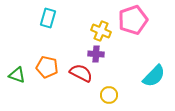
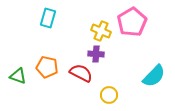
pink pentagon: moved 1 px left, 2 px down; rotated 12 degrees counterclockwise
green triangle: moved 1 px right, 1 px down
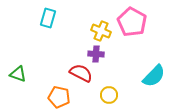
pink pentagon: rotated 12 degrees counterclockwise
orange pentagon: moved 12 px right, 30 px down
green triangle: moved 2 px up
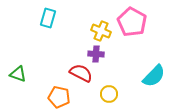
yellow circle: moved 1 px up
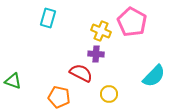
green triangle: moved 5 px left, 7 px down
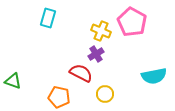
purple cross: rotated 35 degrees counterclockwise
cyan semicircle: rotated 35 degrees clockwise
yellow circle: moved 4 px left
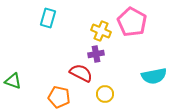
purple cross: rotated 21 degrees clockwise
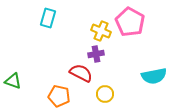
pink pentagon: moved 2 px left
orange pentagon: moved 1 px up
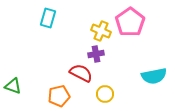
pink pentagon: rotated 8 degrees clockwise
green triangle: moved 5 px down
orange pentagon: rotated 25 degrees counterclockwise
